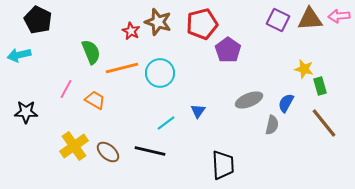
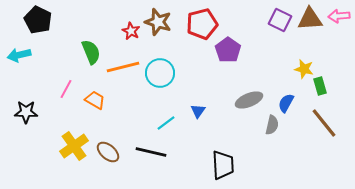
purple square: moved 2 px right
orange line: moved 1 px right, 1 px up
black line: moved 1 px right, 1 px down
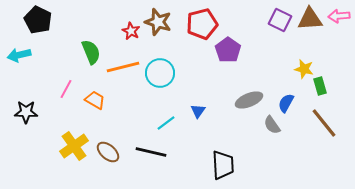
gray semicircle: rotated 132 degrees clockwise
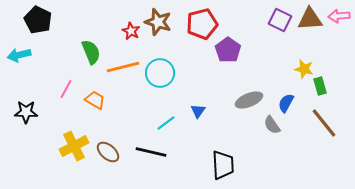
yellow cross: rotated 8 degrees clockwise
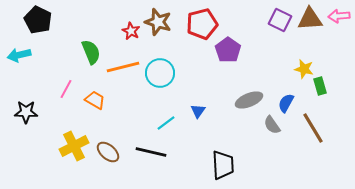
brown line: moved 11 px left, 5 px down; rotated 8 degrees clockwise
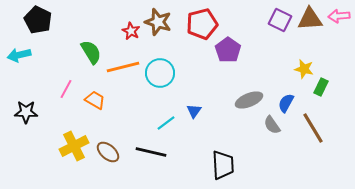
green semicircle: rotated 10 degrees counterclockwise
green rectangle: moved 1 px right, 1 px down; rotated 42 degrees clockwise
blue triangle: moved 4 px left
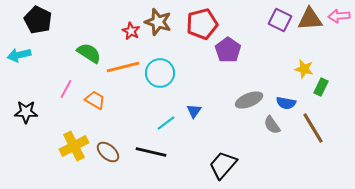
green semicircle: moved 2 px left, 1 px down; rotated 25 degrees counterclockwise
blue semicircle: rotated 108 degrees counterclockwise
black trapezoid: rotated 136 degrees counterclockwise
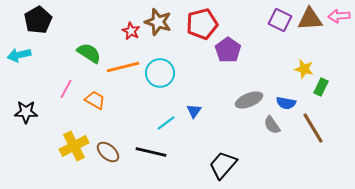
black pentagon: rotated 16 degrees clockwise
